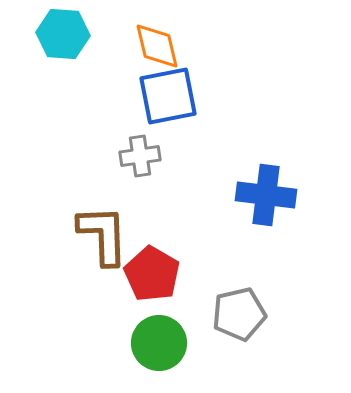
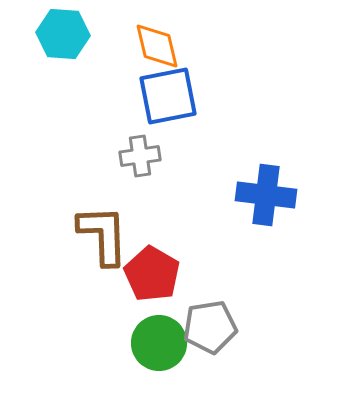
gray pentagon: moved 29 px left, 13 px down; rotated 4 degrees clockwise
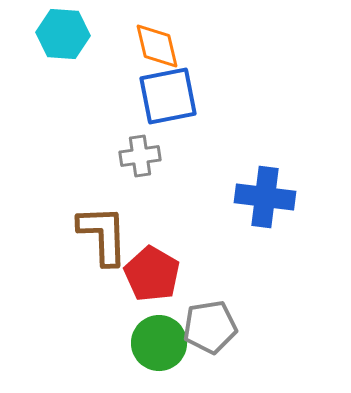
blue cross: moved 1 px left, 2 px down
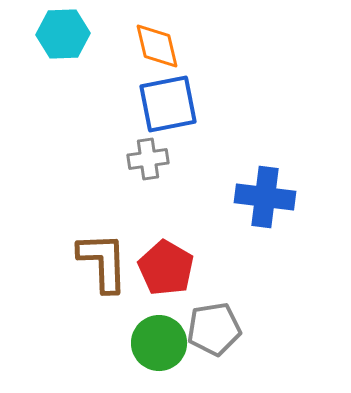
cyan hexagon: rotated 6 degrees counterclockwise
blue square: moved 8 px down
gray cross: moved 8 px right, 3 px down
brown L-shape: moved 27 px down
red pentagon: moved 14 px right, 6 px up
gray pentagon: moved 4 px right, 2 px down
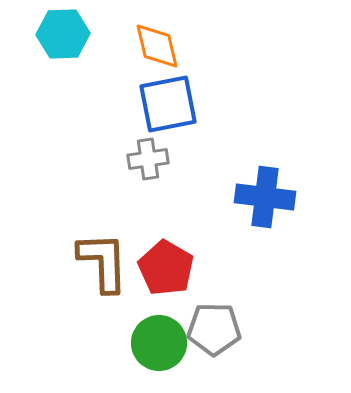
gray pentagon: rotated 10 degrees clockwise
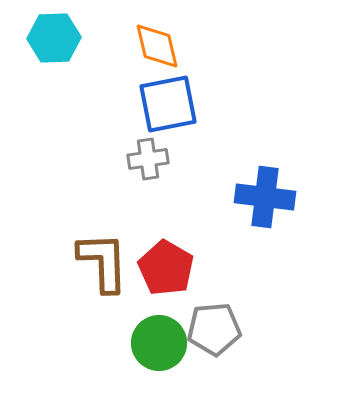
cyan hexagon: moved 9 px left, 4 px down
gray pentagon: rotated 6 degrees counterclockwise
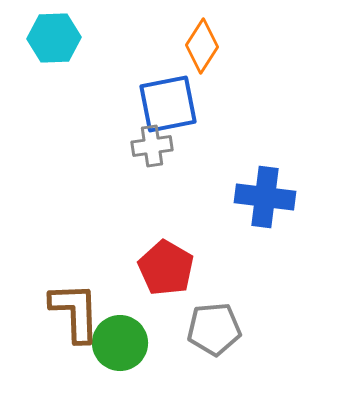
orange diamond: moved 45 px right; rotated 46 degrees clockwise
gray cross: moved 4 px right, 13 px up
brown L-shape: moved 28 px left, 50 px down
green circle: moved 39 px left
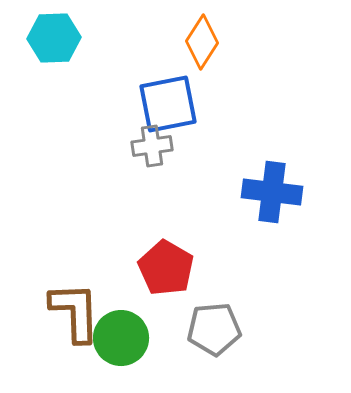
orange diamond: moved 4 px up
blue cross: moved 7 px right, 5 px up
green circle: moved 1 px right, 5 px up
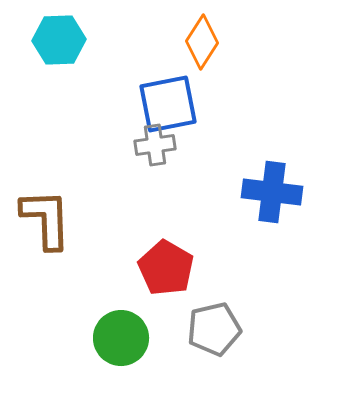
cyan hexagon: moved 5 px right, 2 px down
gray cross: moved 3 px right, 1 px up
brown L-shape: moved 29 px left, 93 px up
gray pentagon: rotated 8 degrees counterclockwise
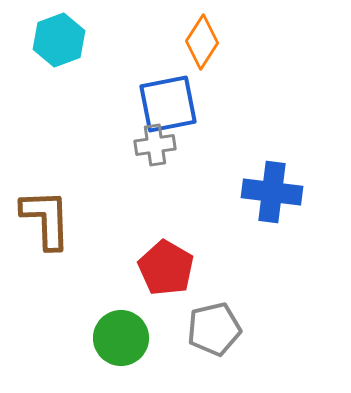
cyan hexagon: rotated 18 degrees counterclockwise
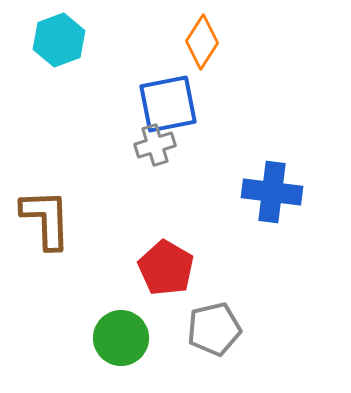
gray cross: rotated 9 degrees counterclockwise
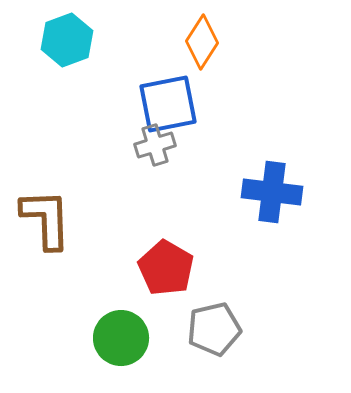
cyan hexagon: moved 8 px right
